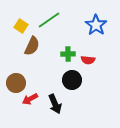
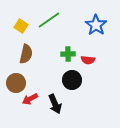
brown semicircle: moved 6 px left, 8 px down; rotated 12 degrees counterclockwise
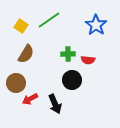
brown semicircle: rotated 18 degrees clockwise
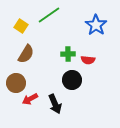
green line: moved 5 px up
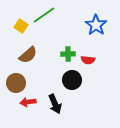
green line: moved 5 px left
brown semicircle: moved 2 px right, 1 px down; rotated 18 degrees clockwise
red arrow: moved 2 px left, 3 px down; rotated 21 degrees clockwise
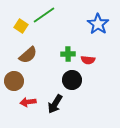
blue star: moved 2 px right, 1 px up
brown circle: moved 2 px left, 2 px up
black arrow: rotated 54 degrees clockwise
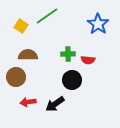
green line: moved 3 px right, 1 px down
brown semicircle: rotated 138 degrees counterclockwise
brown circle: moved 2 px right, 4 px up
black arrow: rotated 24 degrees clockwise
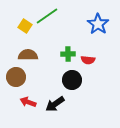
yellow square: moved 4 px right
red arrow: rotated 28 degrees clockwise
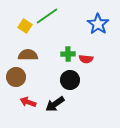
red semicircle: moved 2 px left, 1 px up
black circle: moved 2 px left
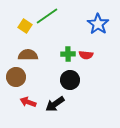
red semicircle: moved 4 px up
